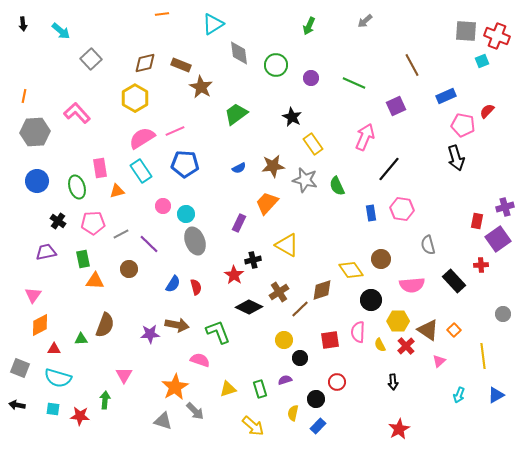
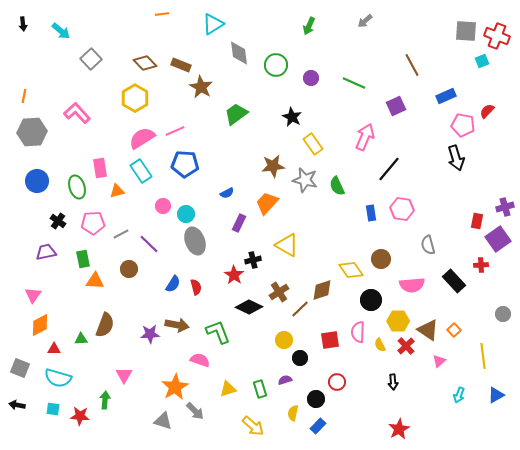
brown diamond at (145, 63): rotated 60 degrees clockwise
gray hexagon at (35, 132): moved 3 px left
blue semicircle at (239, 168): moved 12 px left, 25 px down
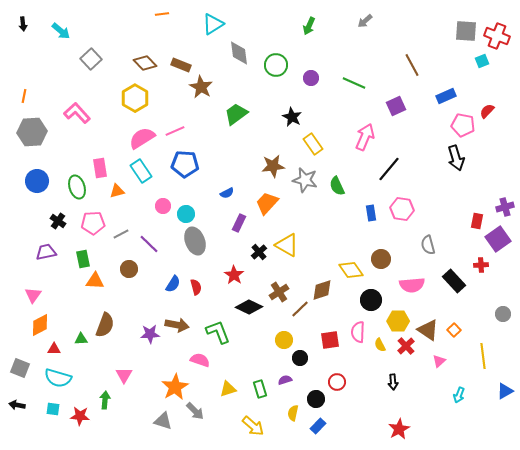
black cross at (253, 260): moved 6 px right, 8 px up; rotated 28 degrees counterclockwise
blue triangle at (496, 395): moved 9 px right, 4 px up
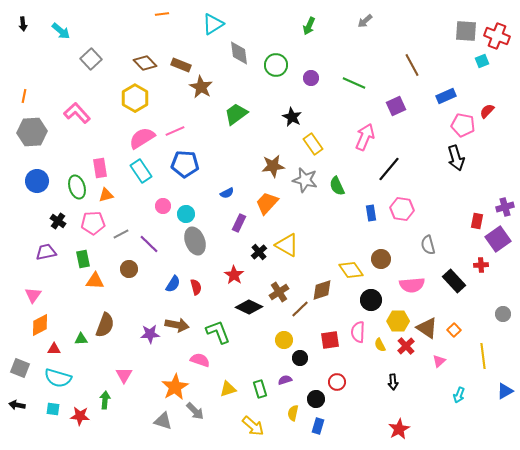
orange triangle at (117, 191): moved 11 px left, 4 px down
brown triangle at (428, 330): moved 1 px left, 2 px up
blue rectangle at (318, 426): rotated 28 degrees counterclockwise
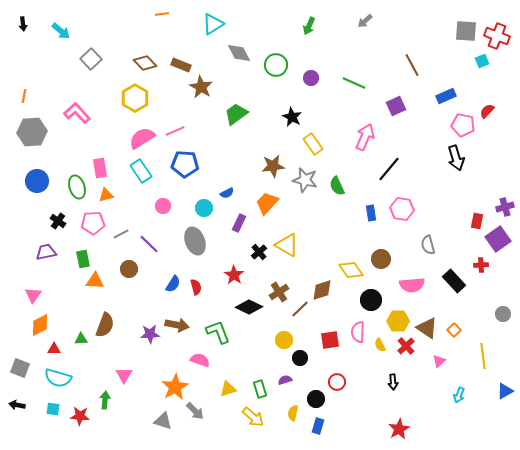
gray diamond at (239, 53): rotated 20 degrees counterclockwise
cyan circle at (186, 214): moved 18 px right, 6 px up
yellow arrow at (253, 426): moved 9 px up
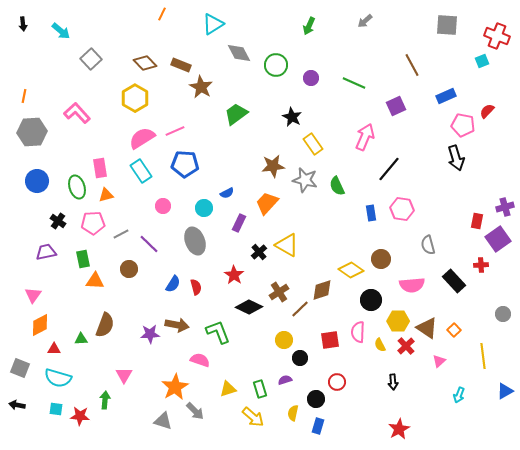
orange line at (162, 14): rotated 56 degrees counterclockwise
gray square at (466, 31): moved 19 px left, 6 px up
yellow diamond at (351, 270): rotated 20 degrees counterclockwise
cyan square at (53, 409): moved 3 px right
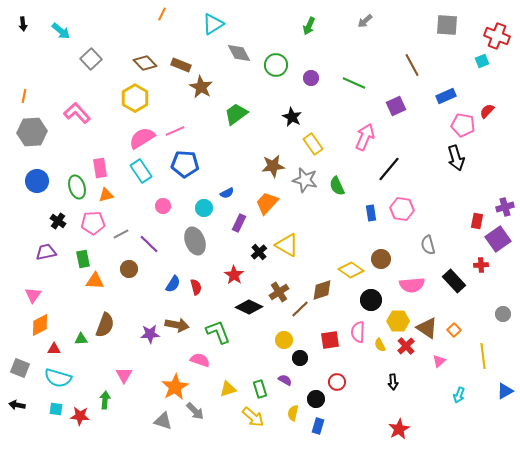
purple semicircle at (285, 380): rotated 48 degrees clockwise
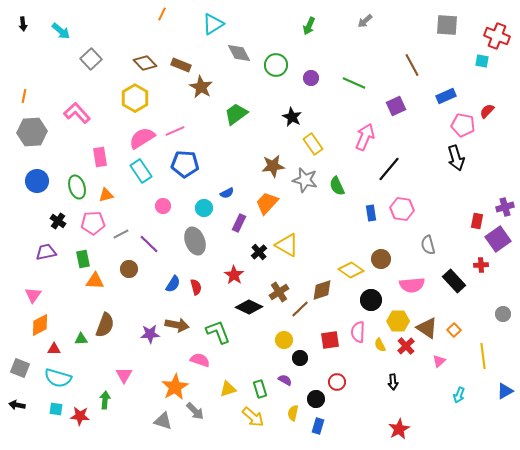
cyan square at (482, 61): rotated 32 degrees clockwise
pink rectangle at (100, 168): moved 11 px up
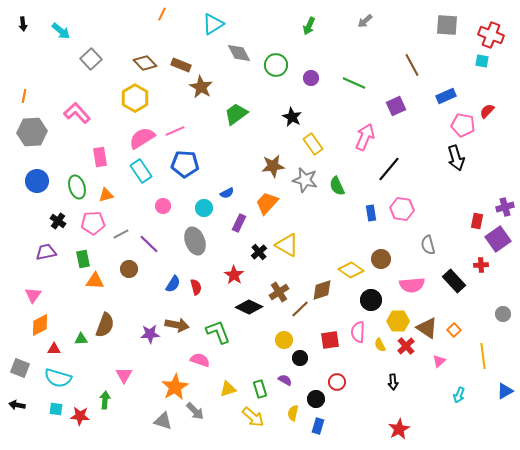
red cross at (497, 36): moved 6 px left, 1 px up
